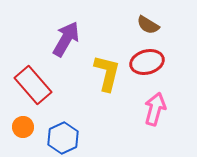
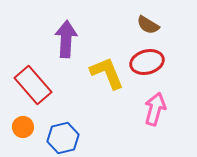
purple arrow: rotated 27 degrees counterclockwise
yellow L-shape: rotated 36 degrees counterclockwise
blue hexagon: rotated 12 degrees clockwise
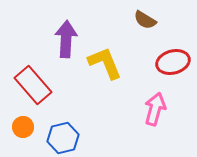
brown semicircle: moved 3 px left, 5 px up
red ellipse: moved 26 px right
yellow L-shape: moved 2 px left, 10 px up
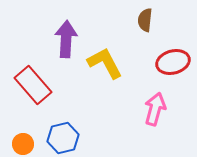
brown semicircle: rotated 65 degrees clockwise
yellow L-shape: rotated 6 degrees counterclockwise
orange circle: moved 17 px down
